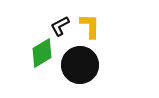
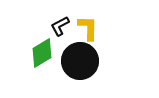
yellow L-shape: moved 2 px left, 2 px down
black circle: moved 4 px up
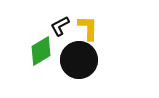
green diamond: moved 1 px left, 2 px up
black circle: moved 1 px left, 1 px up
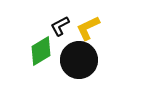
yellow L-shape: rotated 116 degrees counterclockwise
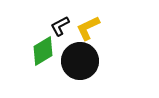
green diamond: moved 2 px right
black circle: moved 1 px right, 1 px down
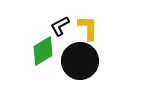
yellow L-shape: rotated 116 degrees clockwise
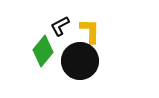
yellow L-shape: moved 2 px right, 3 px down
green diamond: rotated 20 degrees counterclockwise
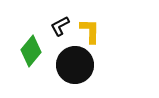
green diamond: moved 12 px left
black circle: moved 5 px left, 4 px down
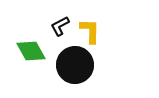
green diamond: rotated 68 degrees counterclockwise
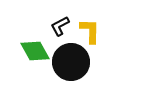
green diamond: moved 4 px right
black circle: moved 4 px left, 3 px up
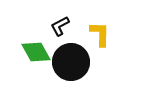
yellow L-shape: moved 10 px right, 3 px down
green diamond: moved 1 px right, 1 px down
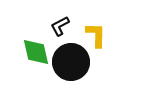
yellow L-shape: moved 4 px left, 1 px down
green diamond: rotated 16 degrees clockwise
